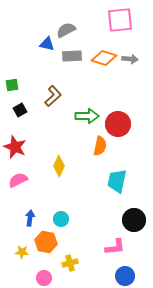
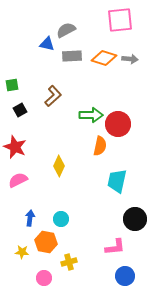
green arrow: moved 4 px right, 1 px up
black circle: moved 1 px right, 1 px up
yellow cross: moved 1 px left, 1 px up
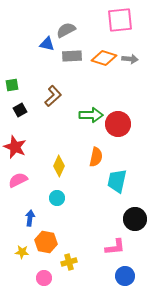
orange semicircle: moved 4 px left, 11 px down
cyan circle: moved 4 px left, 21 px up
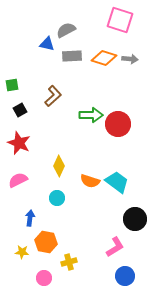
pink square: rotated 24 degrees clockwise
red star: moved 4 px right, 4 px up
orange semicircle: moved 6 px left, 24 px down; rotated 96 degrees clockwise
cyan trapezoid: moved 1 px down; rotated 115 degrees clockwise
pink L-shape: rotated 25 degrees counterclockwise
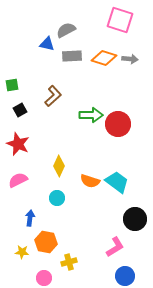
red star: moved 1 px left, 1 px down
